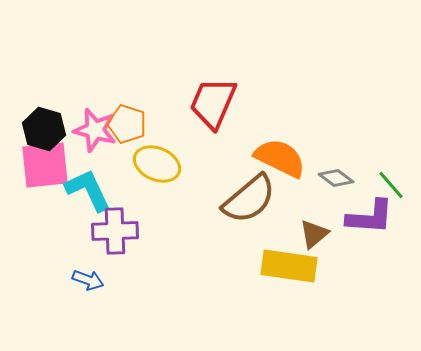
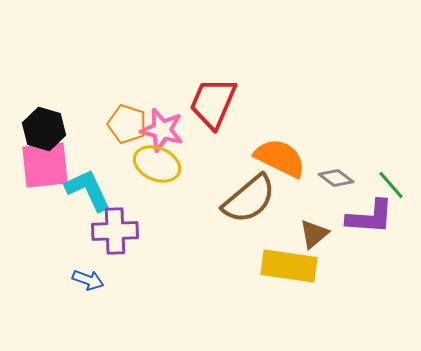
pink star: moved 67 px right
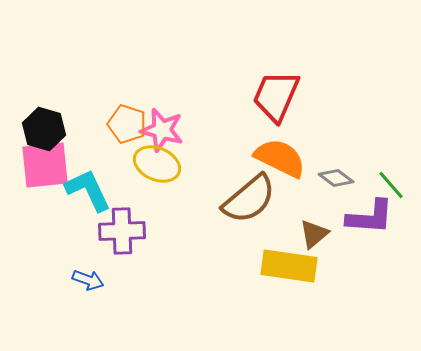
red trapezoid: moved 63 px right, 7 px up
purple cross: moved 7 px right
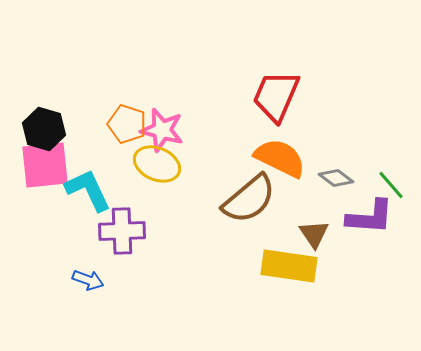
brown triangle: rotated 24 degrees counterclockwise
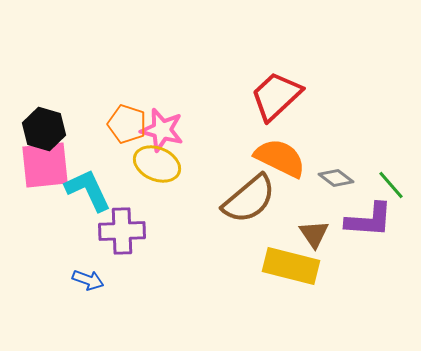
red trapezoid: rotated 24 degrees clockwise
purple L-shape: moved 1 px left, 3 px down
yellow rectangle: moved 2 px right; rotated 6 degrees clockwise
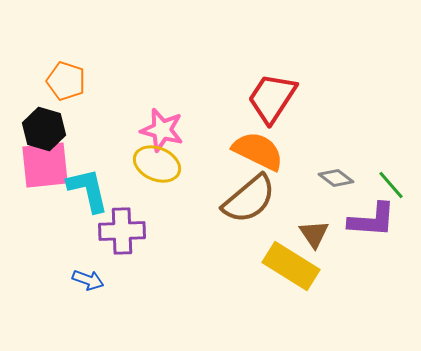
red trapezoid: moved 4 px left, 2 px down; rotated 14 degrees counterclockwise
orange pentagon: moved 61 px left, 43 px up
orange semicircle: moved 22 px left, 7 px up
cyan L-shape: rotated 12 degrees clockwise
purple L-shape: moved 3 px right
yellow rectangle: rotated 18 degrees clockwise
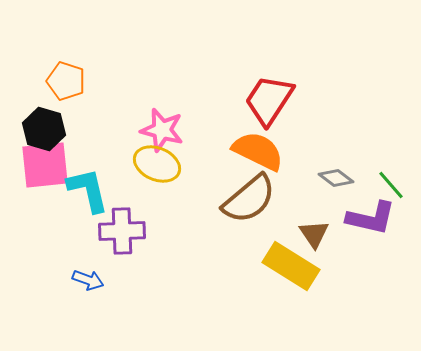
red trapezoid: moved 3 px left, 2 px down
purple L-shape: moved 1 px left, 2 px up; rotated 9 degrees clockwise
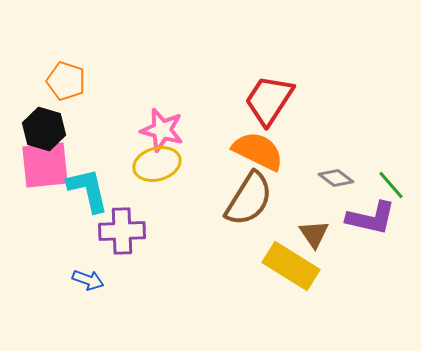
yellow ellipse: rotated 39 degrees counterclockwise
brown semicircle: rotated 18 degrees counterclockwise
